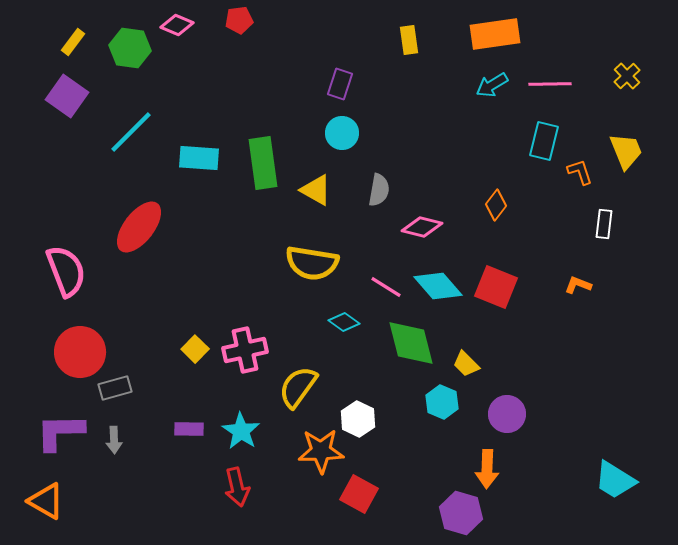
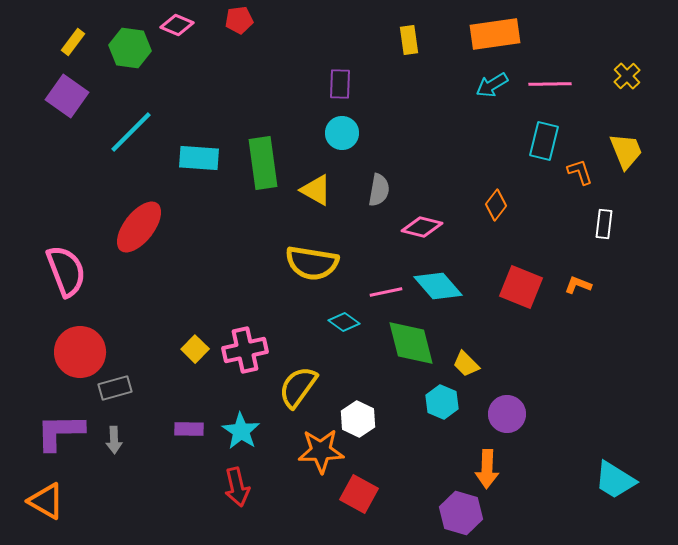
purple rectangle at (340, 84): rotated 16 degrees counterclockwise
pink line at (386, 287): moved 5 px down; rotated 44 degrees counterclockwise
red square at (496, 287): moved 25 px right
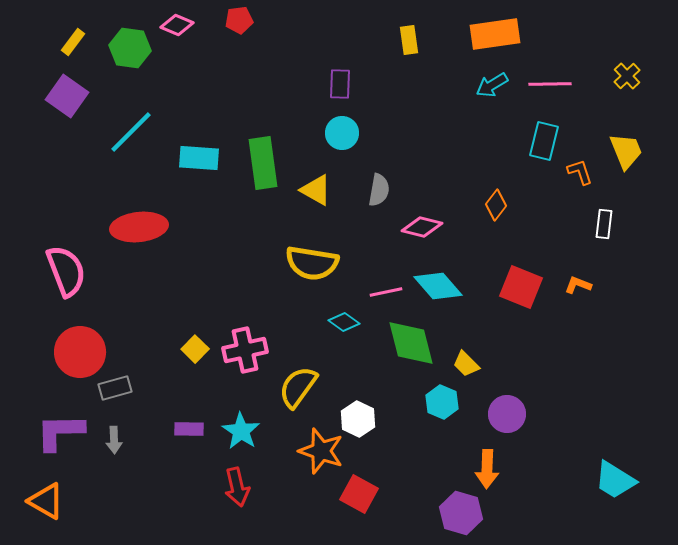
red ellipse at (139, 227): rotated 46 degrees clockwise
orange star at (321, 451): rotated 21 degrees clockwise
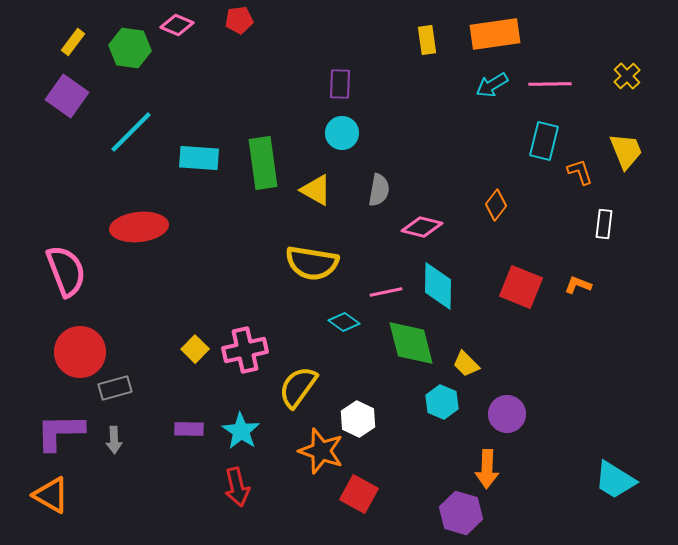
yellow rectangle at (409, 40): moved 18 px right
cyan diamond at (438, 286): rotated 42 degrees clockwise
orange triangle at (46, 501): moved 5 px right, 6 px up
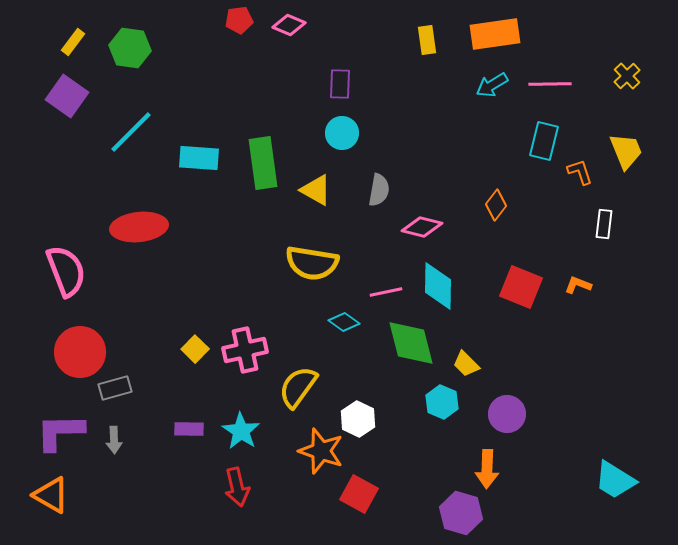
pink diamond at (177, 25): moved 112 px right
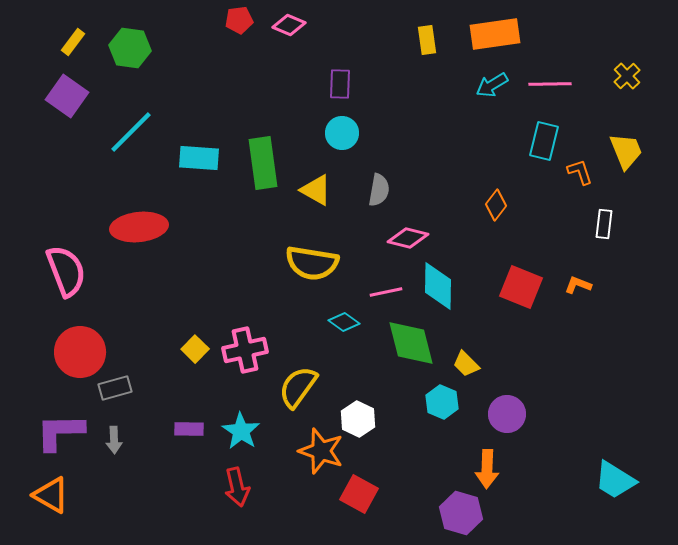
pink diamond at (422, 227): moved 14 px left, 11 px down
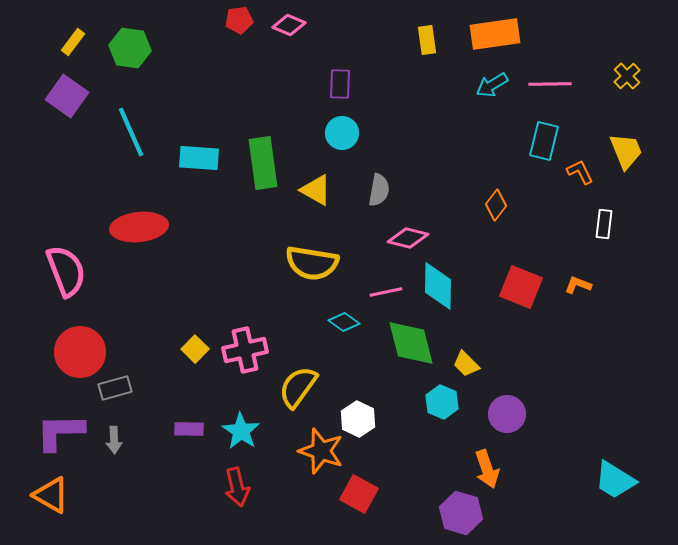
cyan line at (131, 132): rotated 69 degrees counterclockwise
orange L-shape at (580, 172): rotated 8 degrees counterclockwise
orange arrow at (487, 469): rotated 21 degrees counterclockwise
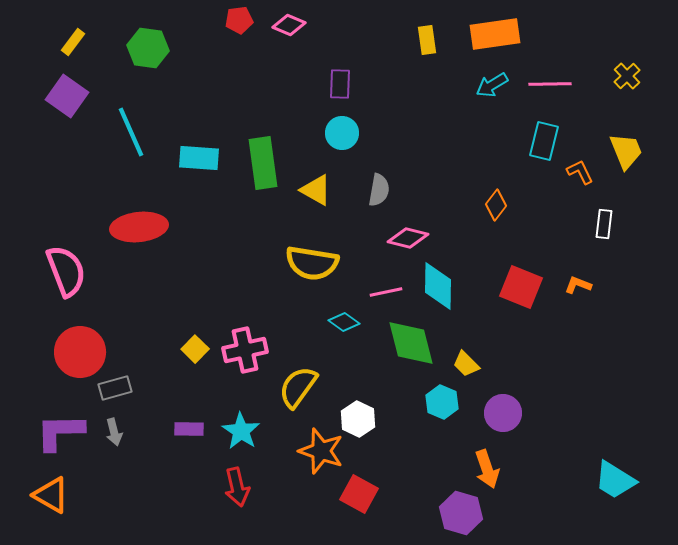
green hexagon at (130, 48): moved 18 px right
purple circle at (507, 414): moved 4 px left, 1 px up
gray arrow at (114, 440): moved 8 px up; rotated 12 degrees counterclockwise
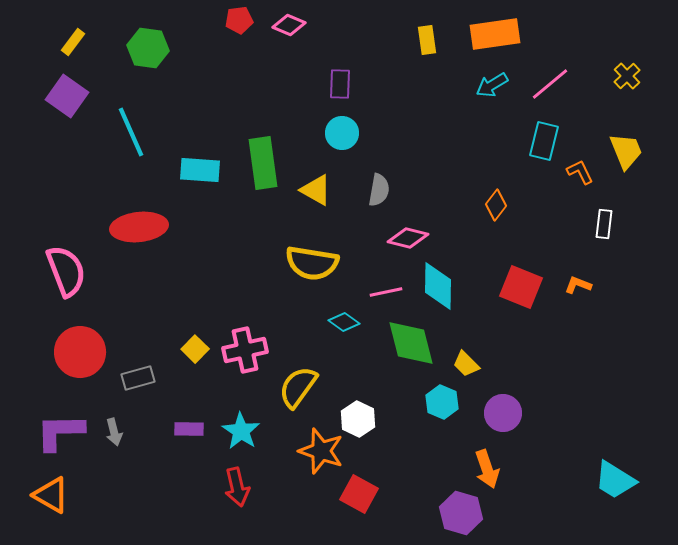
pink line at (550, 84): rotated 39 degrees counterclockwise
cyan rectangle at (199, 158): moved 1 px right, 12 px down
gray rectangle at (115, 388): moved 23 px right, 10 px up
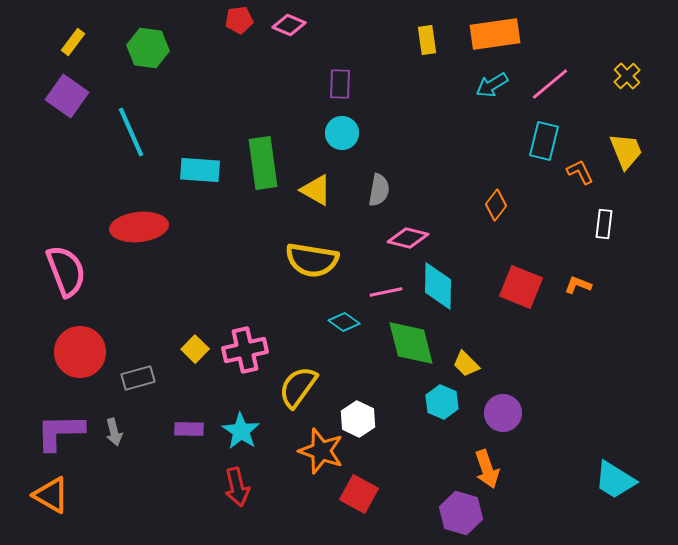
yellow semicircle at (312, 263): moved 3 px up
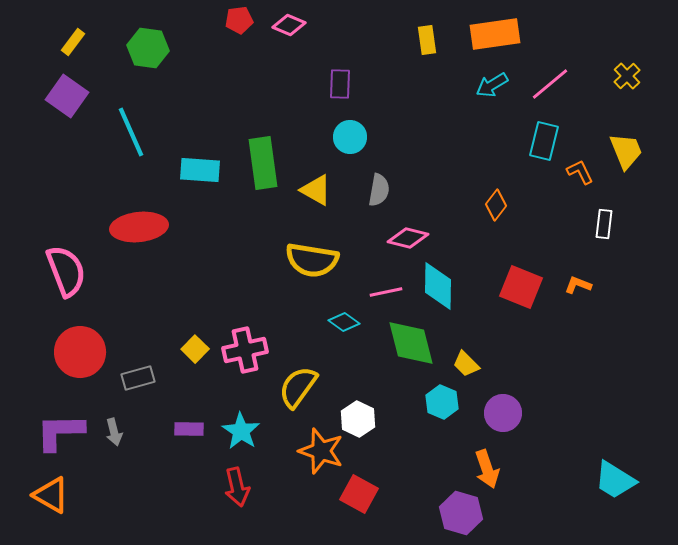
cyan circle at (342, 133): moved 8 px right, 4 px down
